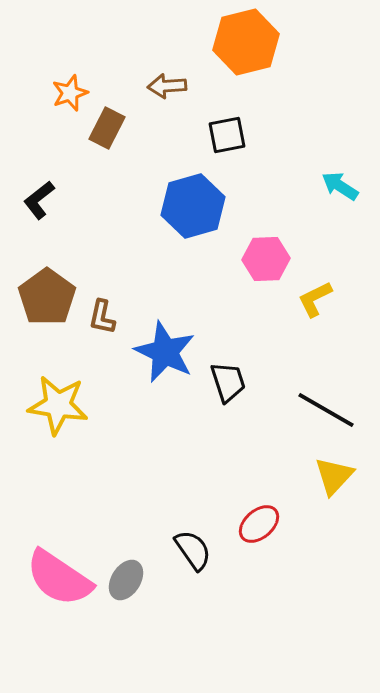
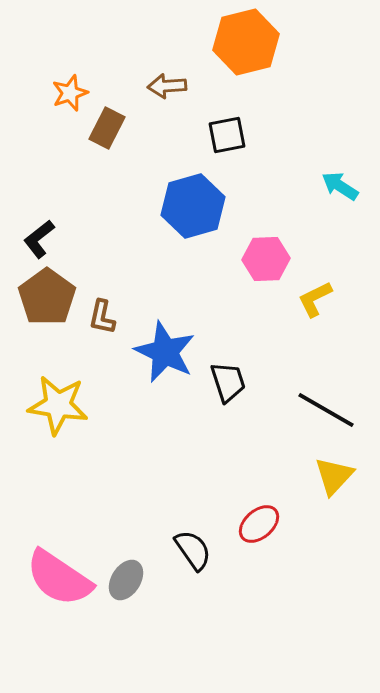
black L-shape: moved 39 px down
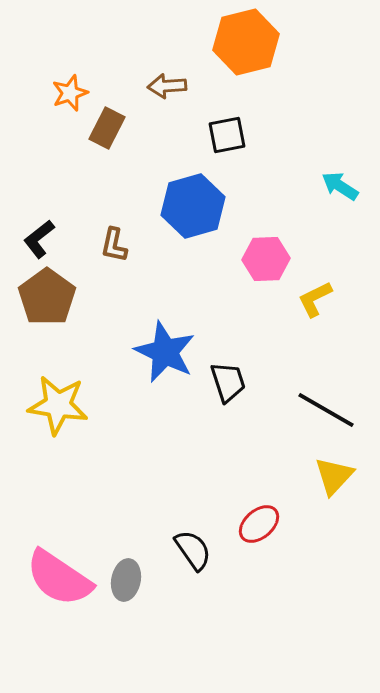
brown L-shape: moved 12 px right, 72 px up
gray ellipse: rotated 21 degrees counterclockwise
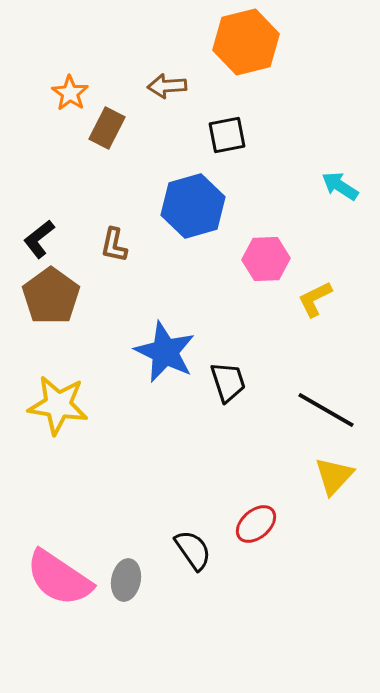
orange star: rotated 18 degrees counterclockwise
brown pentagon: moved 4 px right, 1 px up
red ellipse: moved 3 px left
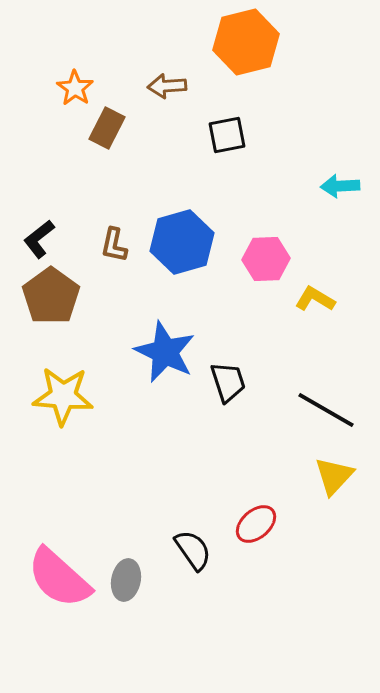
orange star: moved 5 px right, 5 px up
cyan arrow: rotated 36 degrees counterclockwise
blue hexagon: moved 11 px left, 36 px down
yellow L-shape: rotated 57 degrees clockwise
yellow star: moved 5 px right, 9 px up; rotated 4 degrees counterclockwise
pink semicircle: rotated 8 degrees clockwise
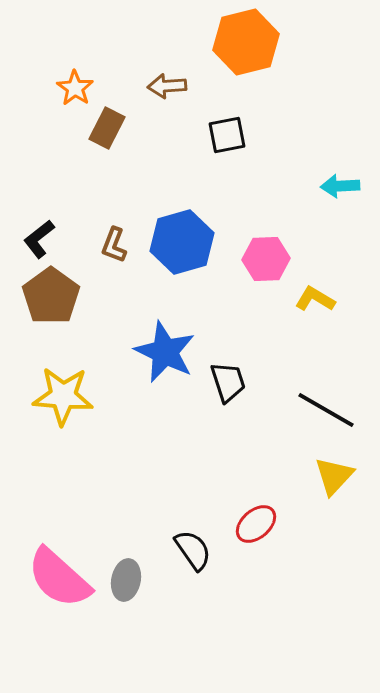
brown L-shape: rotated 9 degrees clockwise
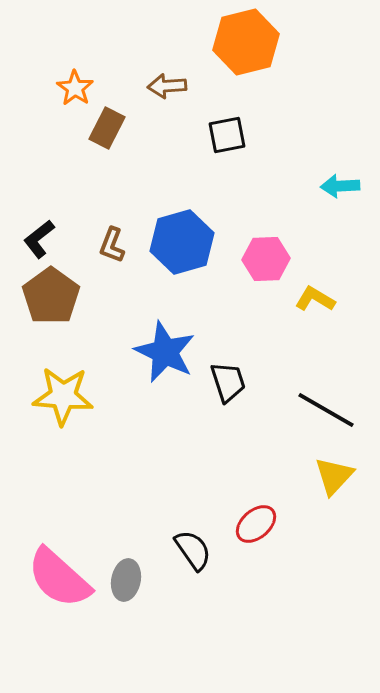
brown L-shape: moved 2 px left
